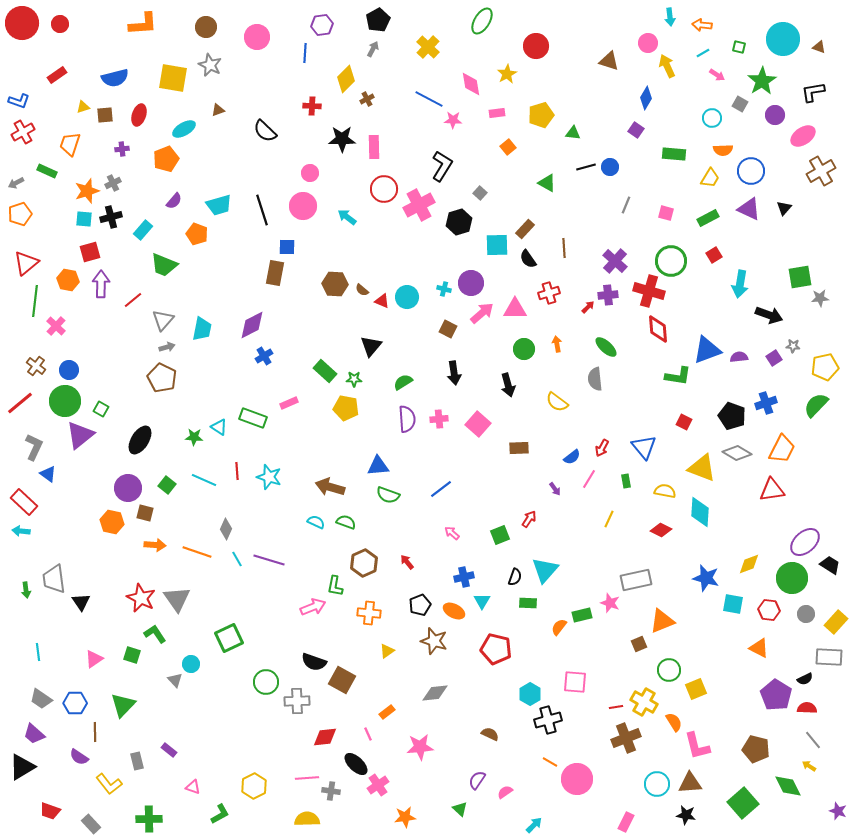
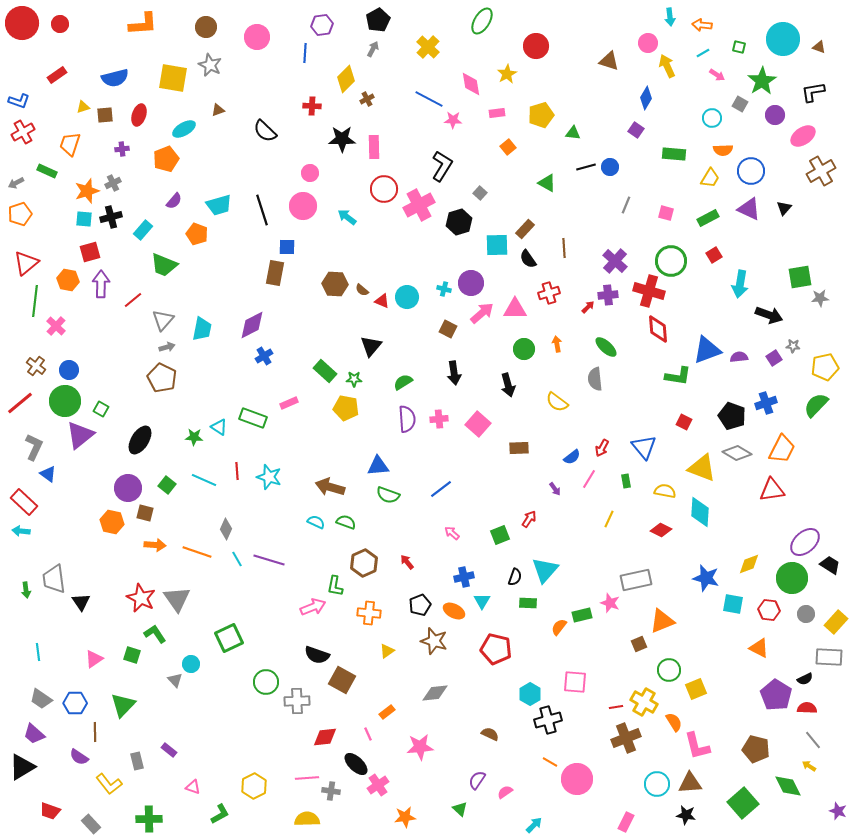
black semicircle at (314, 662): moved 3 px right, 7 px up
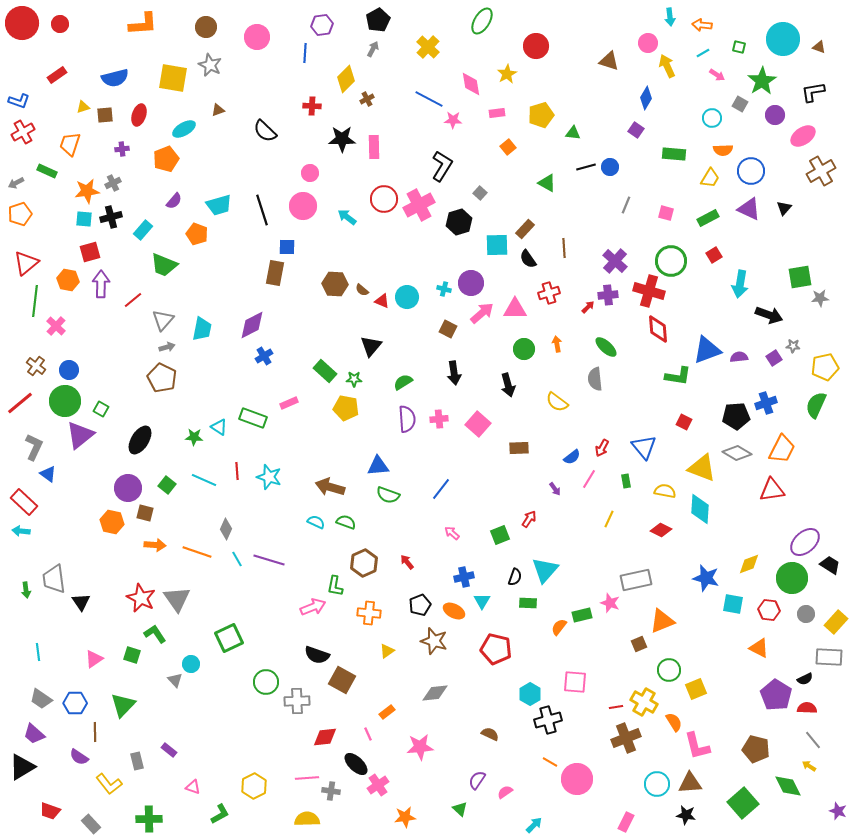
red circle at (384, 189): moved 10 px down
orange star at (87, 191): rotated 10 degrees clockwise
green semicircle at (816, 405): rotated 20 degrees counterclockwise
black pentagon at (732, 416): moved 4 px right; rotated 24 degrees counterclockwise
blue line at (441, 489): rotated 15 degrees counterclockwise
cyan diamond at (700, 512): moved 3 px up
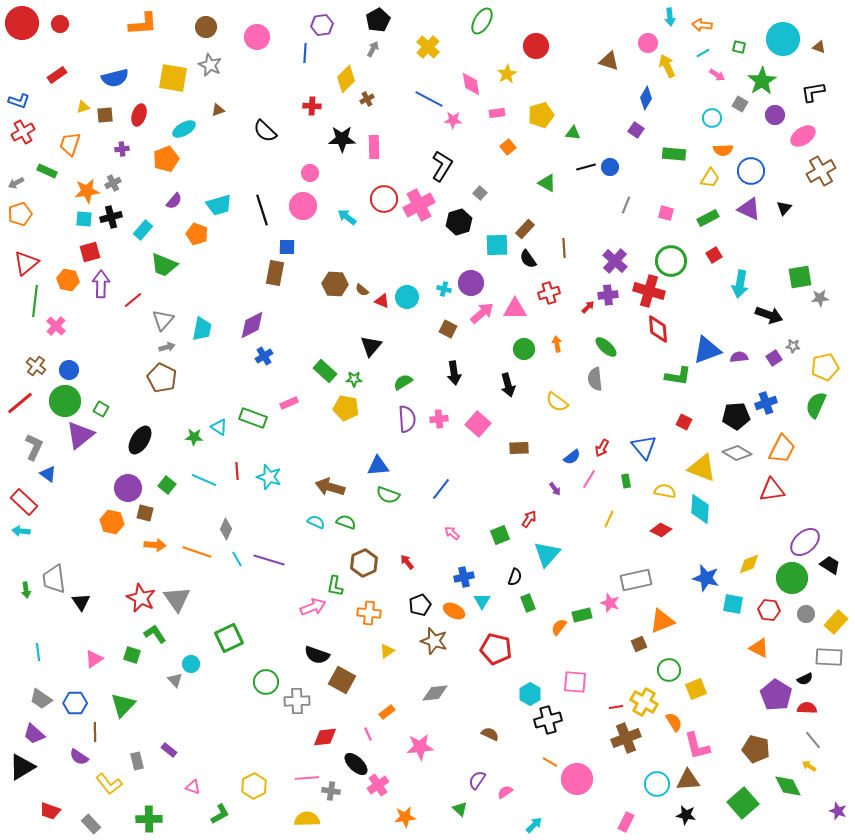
cyan triangle at (545, 570): moved 2 px right, 16 px up
green rectangle at (528, 603): rotated 66 degrees clockwise
brown triangle at (690, 783): moved 2 px left, 3 px up
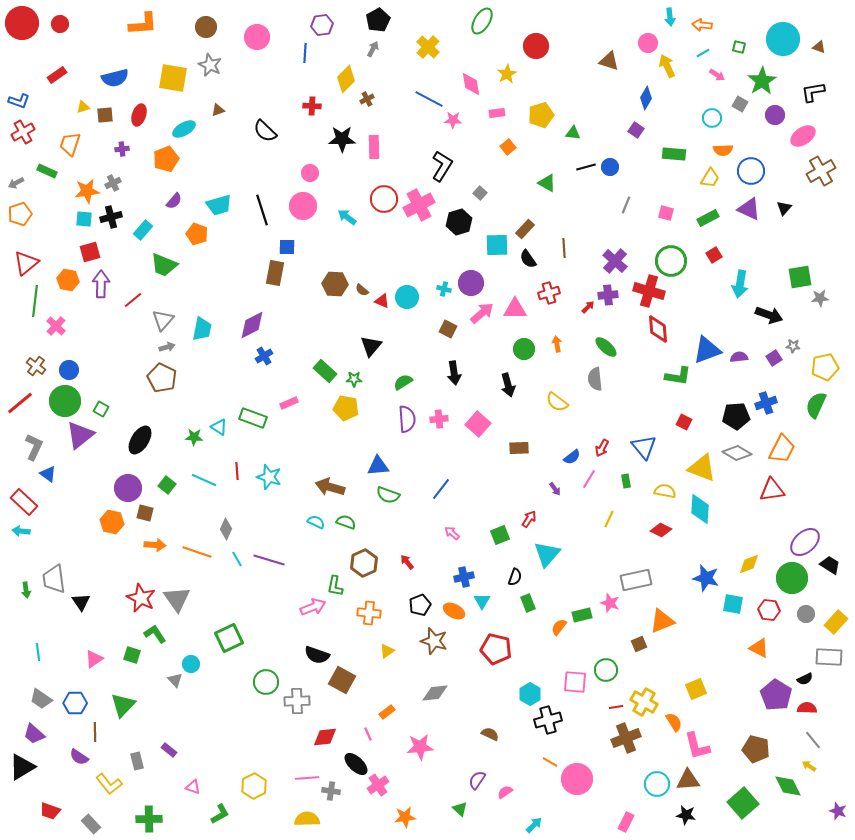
green circle at (669, 670): moved 63 px left
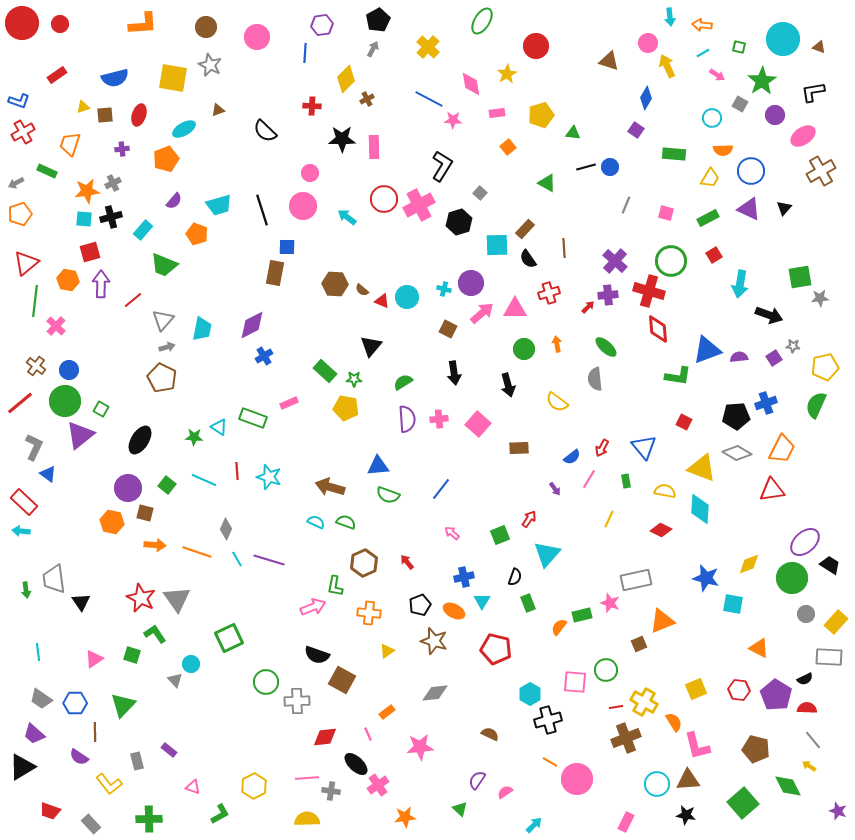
red hexagon at (769, 610): moved 30 px left, 80 px down
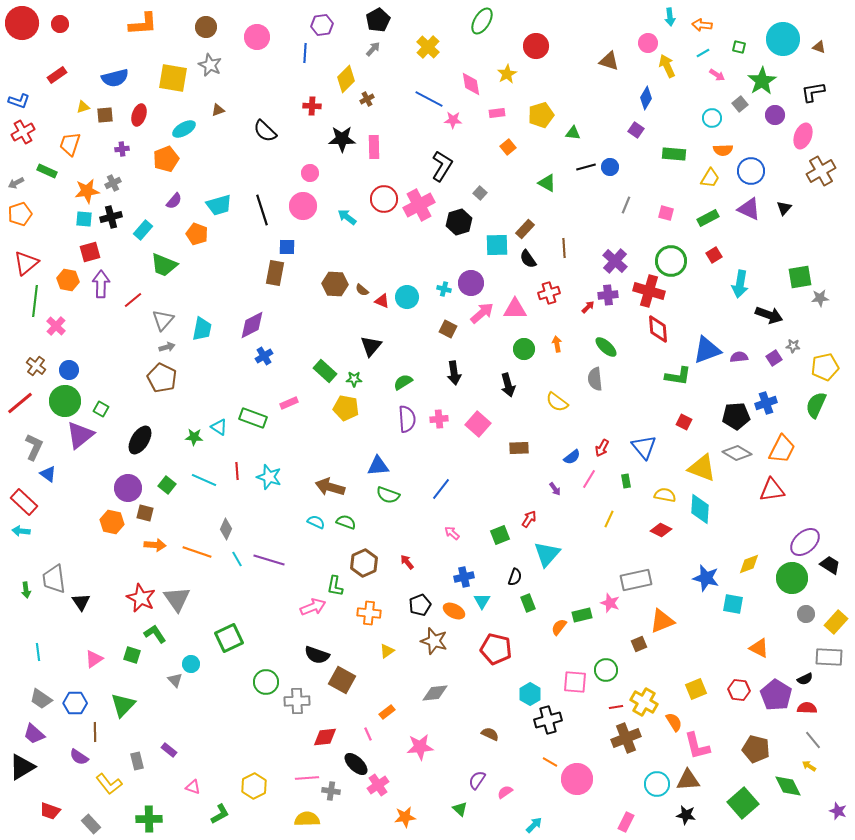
gray arrow at (373, 49): rotated 14 degrees clockwise
gray square at (740, 104): rotated 21 degrees clockwise
pink ellipse at (803, 136): rotated 35 degrees counterclockwise
yellow semicircle at (665, 491): moved 4 px down
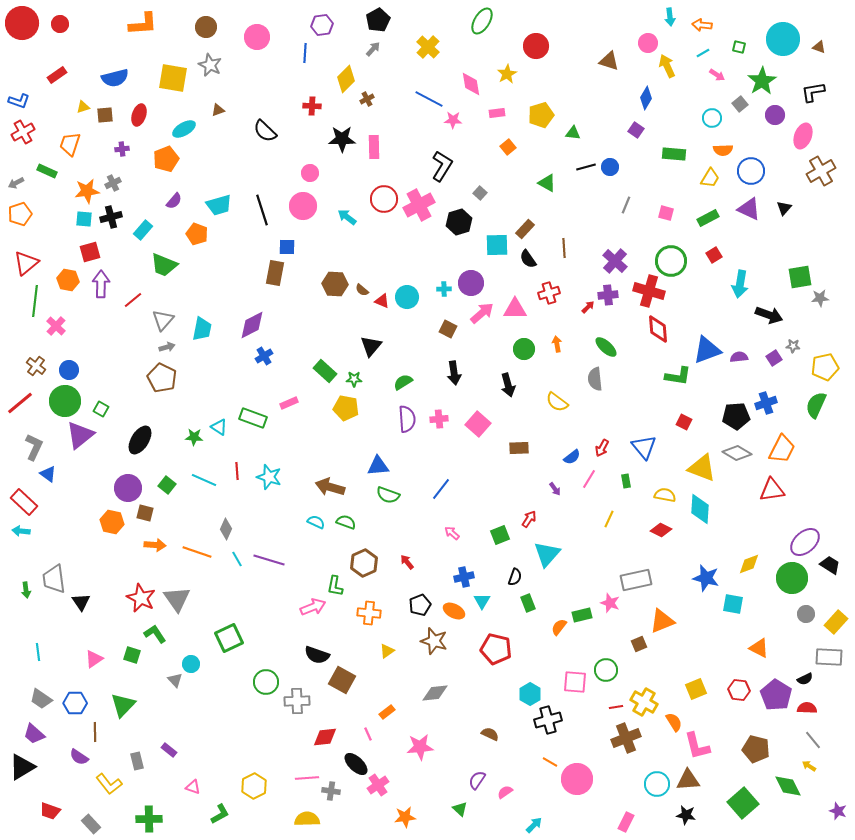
cyan cross at (444, 289): rotated 16 degrees counterclockwise
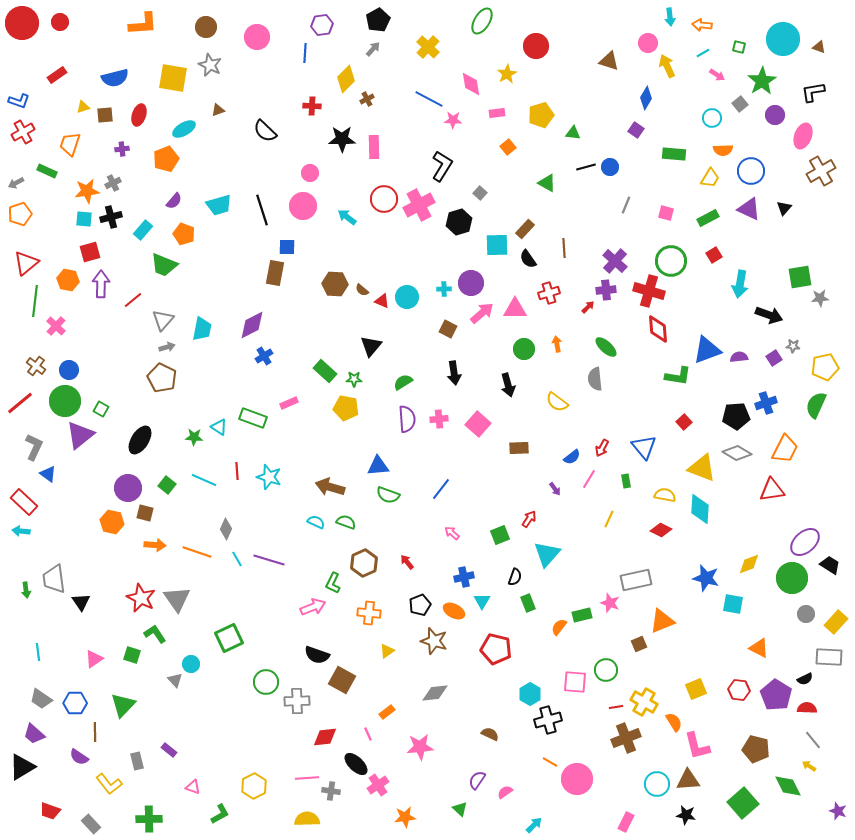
red circle at (60, 24): moved 2 px up
orange pentagon at (197, 234): moved 13 px left
purple cross at (608, 295): moved 2 px left, 5 px up
red square at (684, 422): rotated 21 degrees clockwise
orange trapezoid at (782, 449): moved 3 px right
green L-shape at (335, 586): moved 2 px left, 3 px up; rotated 15 degrees clockwise
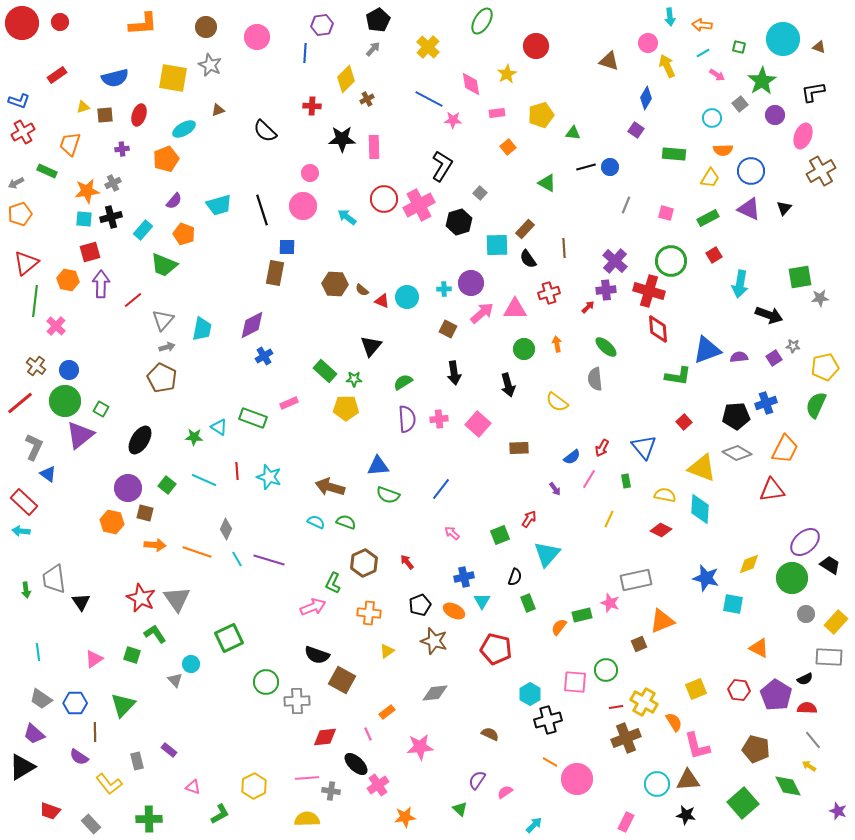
yellow pentagon at (346, 408): rotated 10 degrees counterclockwise
